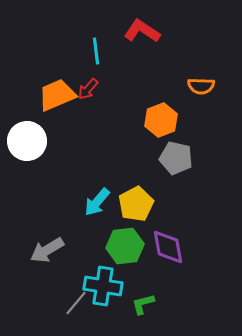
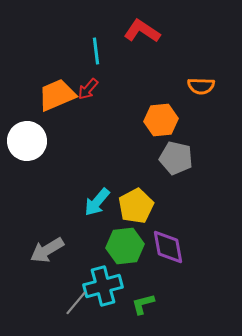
orange hexagon: rotated 16 degrees clockwise
yellow pentagon: moved 2 px down
cyan cross: rotated 24 degrees counterclockwise
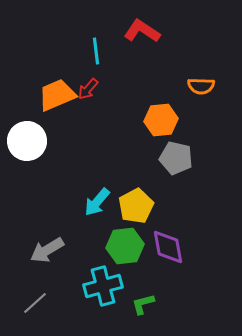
gray line: moved 41 px left; rotated 8 degrees clockwise
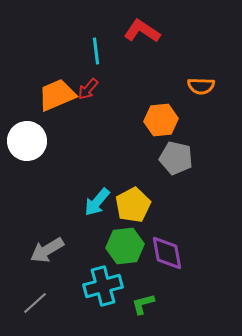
yellow pentagon: moved 3 px left, 1 px up
purple diamond: moved 1 px left, 6 px down
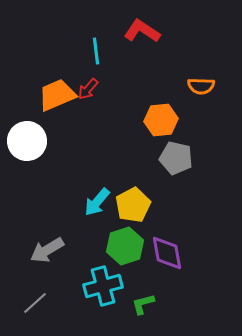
green hexagon: rotated 12 degrees counterclockwise
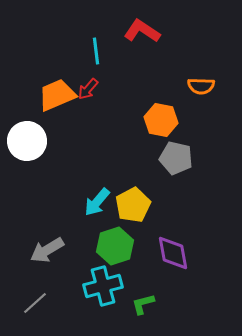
orange hexagon: rotated 16 degrees clockwise
green hexagon: moved 10 px left
purple diamond: moved 6 px right
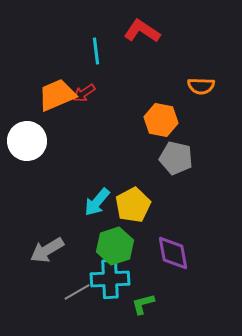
red arrow: moved 4 px left, 4 px down; rotated 15 degrees clockwise
cyan cross: moved 7 px right, 7 px up; rotated 12 degrees clockwise
gray line: moved 42 px right, 11 px up; rotated 12 degrees clockwise
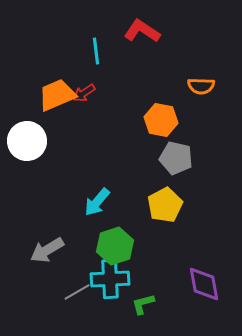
yellow pentagon: moved 32 px right
purple diamond: moved 31 px right, 31 px down
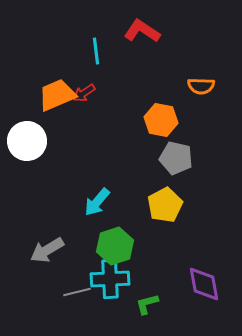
gray line: rotated 16 degrees clockwise
green L-shape: moved 4 px right
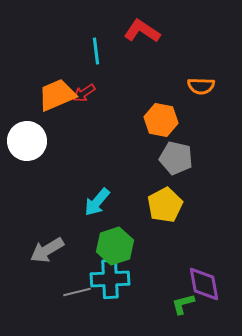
green L-shape: moved 36 px right
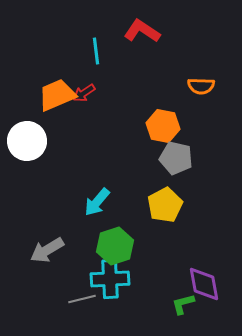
orange hexagon: moved 2 px right, 6 px down
gray line: moved 5 px right, 7 px down
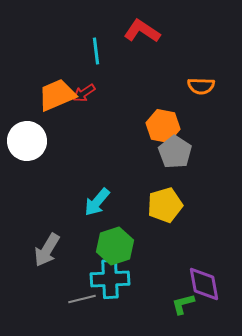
gray pentagon: moved 1 px left, 6 px up; rotated 20 degrees clockwise
yellow pentagon: rotated 12 degrees clockwise
gray arrow: rotated 28 degrees counterclockwise
